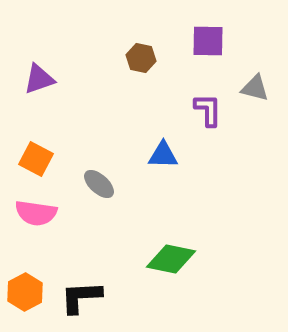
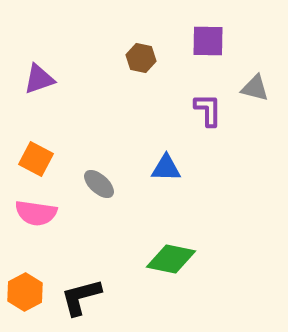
blue triangle: moved 3 px right, 13 px down
black L-shape: rotated 12 degrees counterclockwise
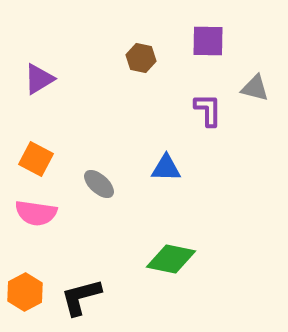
purple triangle: rotated 12 degrees counterclockwise
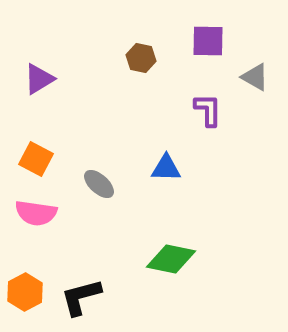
gray triangle: moved 11 px up; rotated 16 degrees clockwise
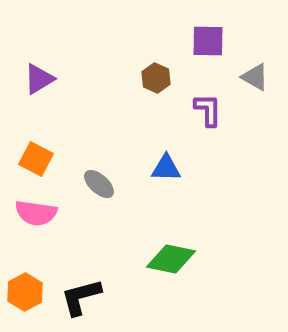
brown hexagon: moved 15 px right, 20 px down; rotated 12 degrees clockwise
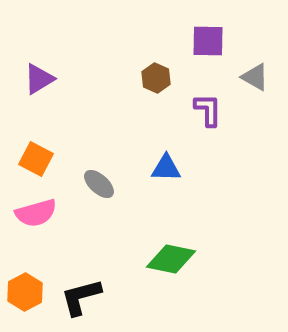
pink semicircle: rotated 24 degrees counterclockwise
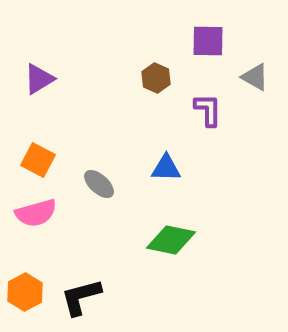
orange square: moved 2 px right, 1 px down
green diamond: moved 19 px up
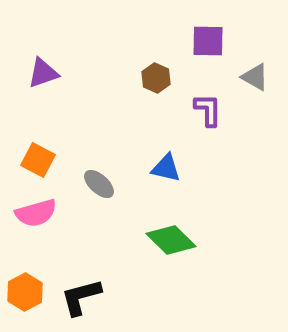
purple triangle: moved 4 px right, 6 px up; rotated 12 degrees clockwise
blue triangle: rotated 12 degrees clockwise
green diamond: rotated 33 degrees clockwise
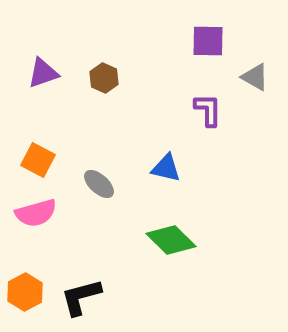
brown hexagon: moved 52 px left
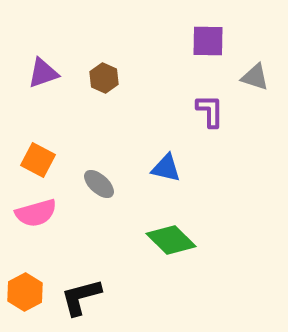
gray triangle: rotated 12 degrees counterclockwise
purple L-shape: moved 2 px right, 1 px down
